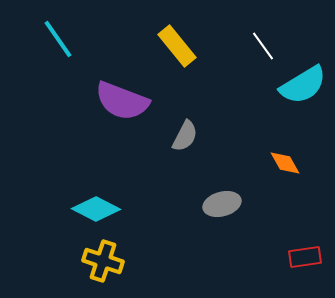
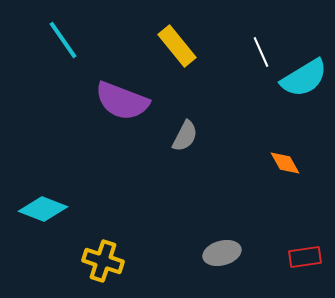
cyan line: moved 5 px right, 1 px down
white line: moved 2 px left, 6 px down; rotated 12 degrees clockwise
cyan semicircle: moved 1 px right, 7 px up
gray ellipse: moved 49 px down
cyan diamond: moved 53 px left; rotated 6 degrees counterclockwise
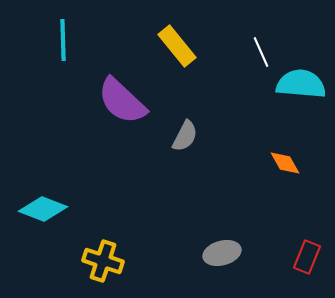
cyan line: rotated 33 degrees clockwise
cyan semicircle: moved 3 px left, 6 px down; rotated 144 degrees counterclockwise
purple semicircle: rotated 22 degrees clockwise
red rectangle: moved 2 px right; rotated 60 degrees counterclockwise
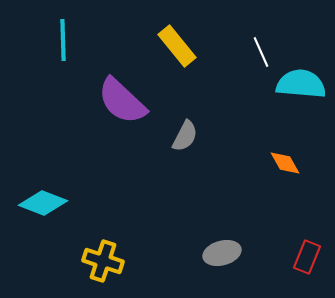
cyan diamond: moved 6 px up
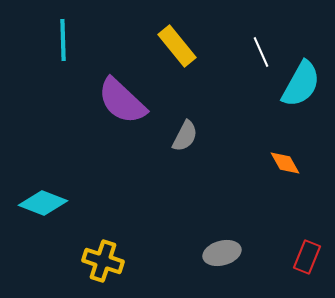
cyan semicircle: rotated 114 degrees clockwise
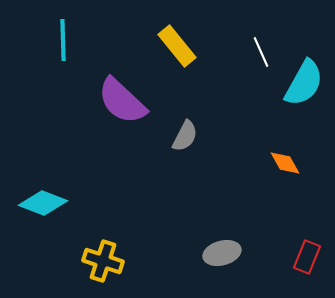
cyan semicircle: moved 3 px right, 1 px up
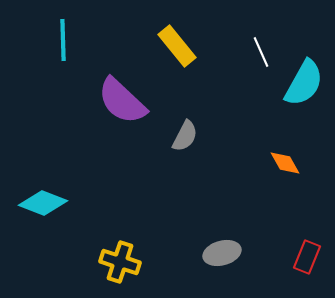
yellow cross: moved 17 px right, 1 px down
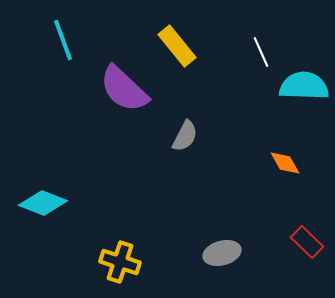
cyan line: rotated 18 degrees counterclockwise
cyan semicircle: moved 3 px down; rotated 117 degrees counterclockwise
purple semicircle: moved 2 px right, 12 px up
red rectangle: moved 15 px up; rotated 68 degrees counterclockwise
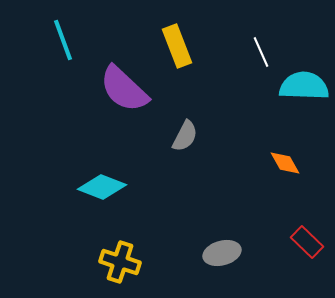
yellow rectangle: rotated 18 degrees clockwise
cyan diamond: moved 59 px right, 16 px up
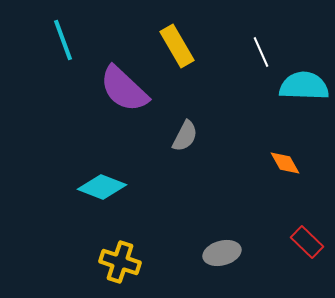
yellow rectangle: rotated 9 degrees counterclockwise
